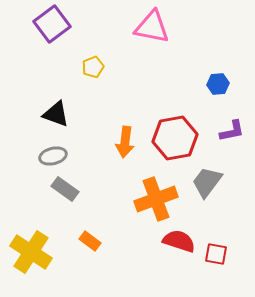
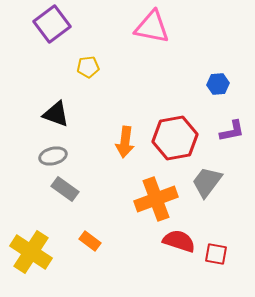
yellow pentagon: moved 5 px left; rotated 15 degrees clockwise
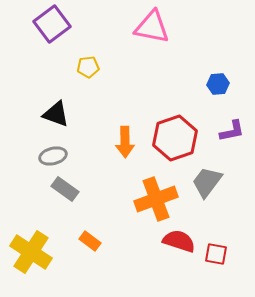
red hexagon: rotated 9 degrees counterclockwise
orange arrow: rotated 8 degrees counterclockwise
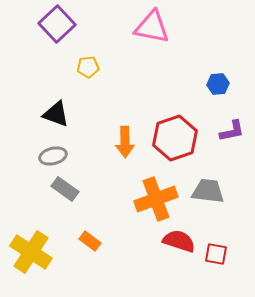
purple square: moved 5 px right; rotated 6 degrees counterclockwise
gray trapezoid: moved 1 px right, 9 px down; rotated 60 degrees clockwise
